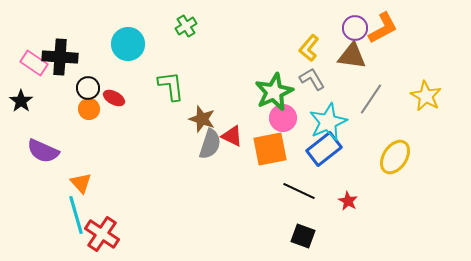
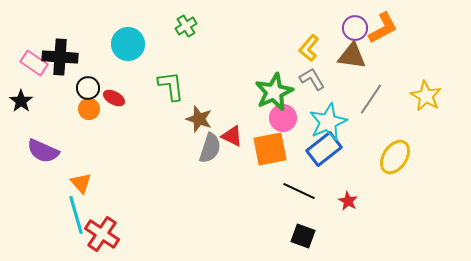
brown star: moved 3 px left
gray semicircle: moved 4 px down
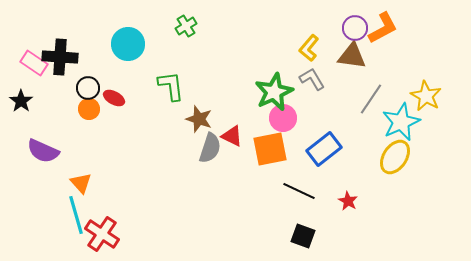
cyan star: moved 73 px right
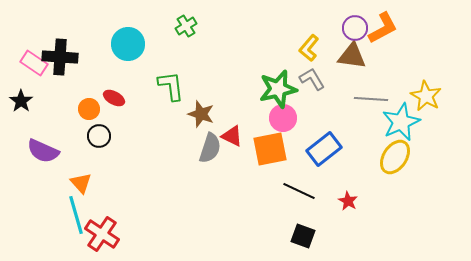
black circle: moved 11 px right, 48 px down
green star: moved 4 px right, 3 px up; rotated 12 degrees clockwise
gray line: rotated 60 degrees clockwise
brown star: moved 2 px right, 5 px up
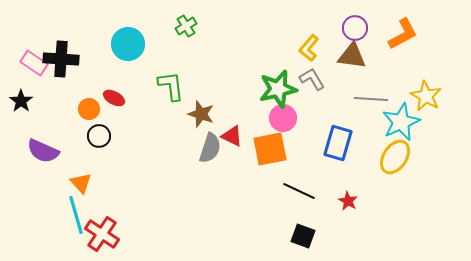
orange L-shape: moved 20 px right, 6 px down
black cross: moved 1 px right, 2 px down
blue rectangle: moved 14 px right, 6 px up; rotated 36 degrees counterclockwise
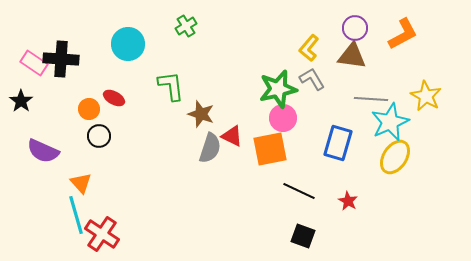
cyan star: moved 11 px left
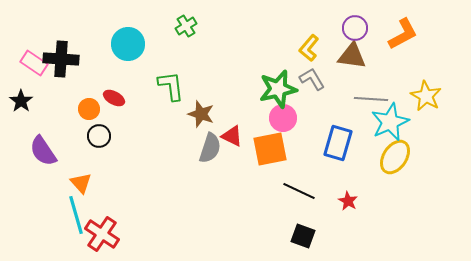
purple semicircle: rotated 32 degrees clockwise
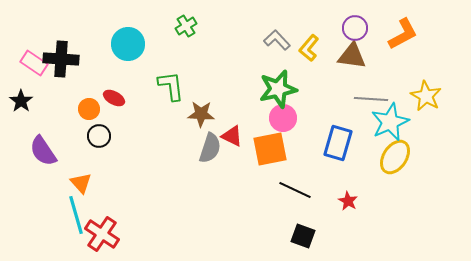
gray L-shape: moved 35 px left, 39 px up; rotated 12 degrees counterclockwise
brown star: rotated 16 degrees counterclockwise
black line: moved 4 px left, 1 px up
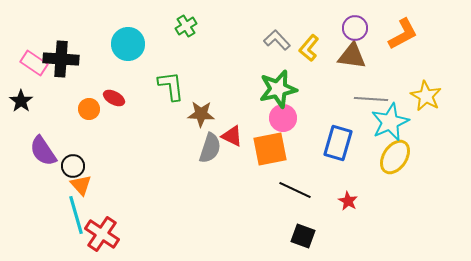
black circle: moved 26 px left, 30 px down
orange triangle: moved 2 px down
